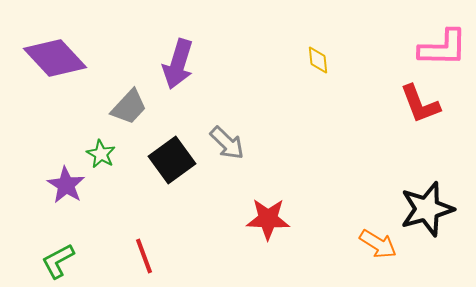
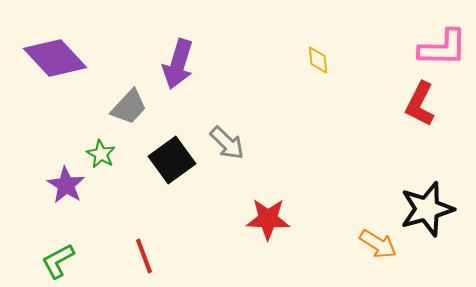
red L-shape: rotated 48 degrees clockwise
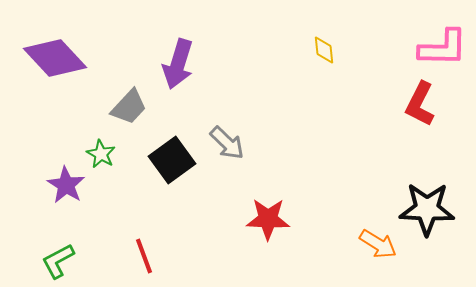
yellow diamond: moved 6 px right, 10 px up
black star: rotated 18 degrees clockwise
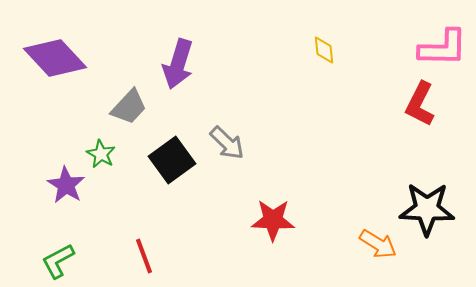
red star: moved 5 px right, 1 px down
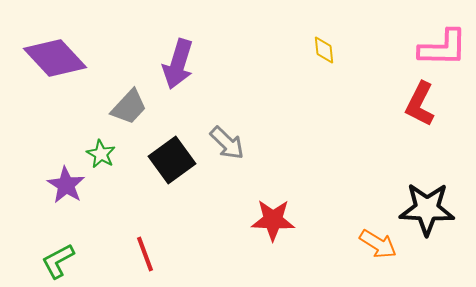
red line: moved 1 px right, 2 px up
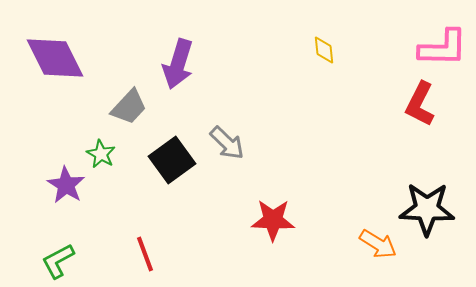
purple diamond: rotated 16 degrees clockwise
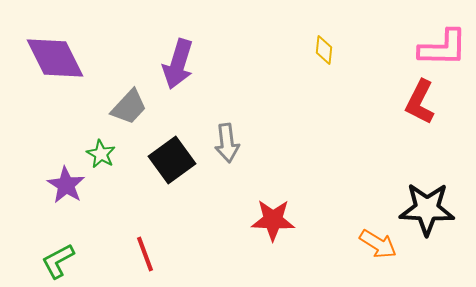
yellow diamond: rotated 12 degrees clockwise
red L-shape: moved 2 px up
gray arrow: rotated 39 degrees clockwise
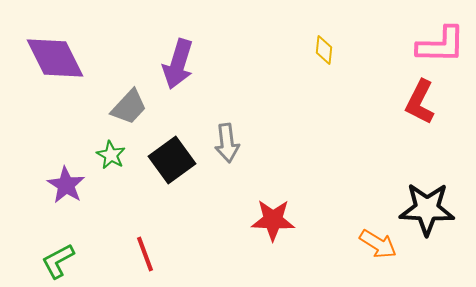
pink L-shape: moved 2 px left, 3 px up
green star: moved 10 px right, 1 px down
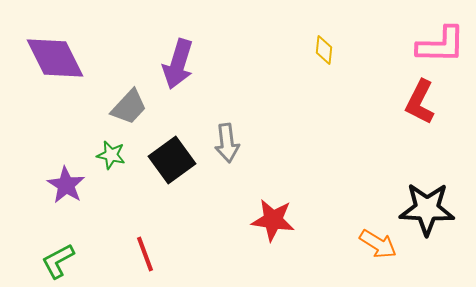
green star: rotated 16 degrees counterclockwise
red star: rotated 6 degrees clockwise
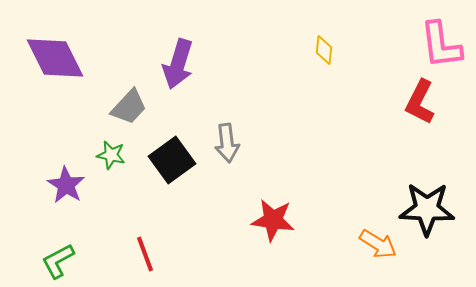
pink L-shape: rotated 82 degrees clockwise
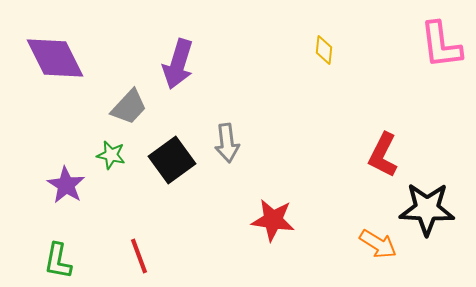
red L-shape: moved 37 px left, 53 px down
red line: moved 6 px left, 2 px down
green L-shape: rotated 51 degrees counterclockwise
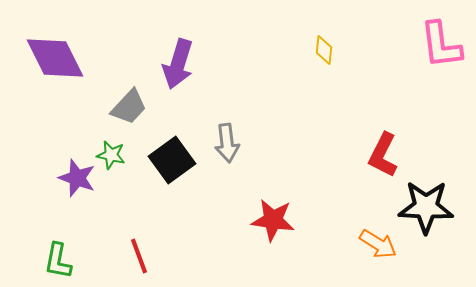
purple star: moved 11 px right, 7 px up; rotated 12 degrees counterclockwise
black star: moved 1 px left, 2 px up
